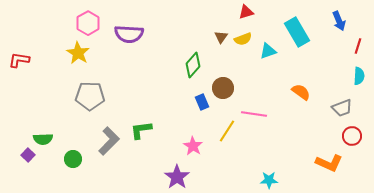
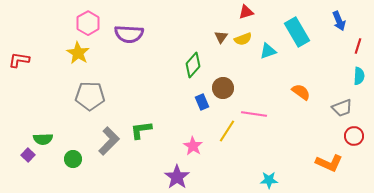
red circle: moved 2 px right
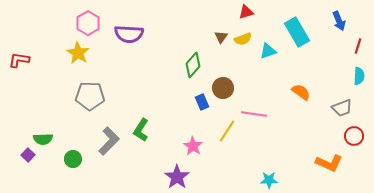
green L-shape: rotated 50 degrees counterclockwise
